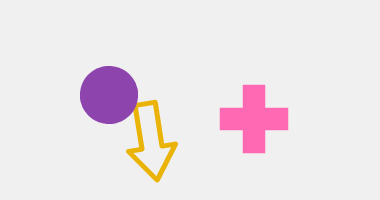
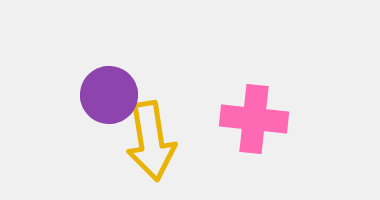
pink cross: rotated 6 degrees clockwise
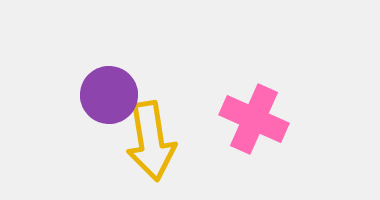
pink cross: rotated 18 degrees clockwise
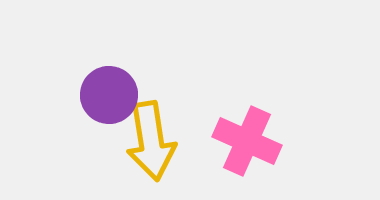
pink cross: moved 7 px left, 22 px down
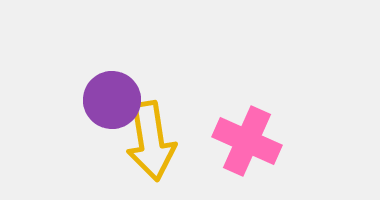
purple circle: moved 3 px right, 5 px down
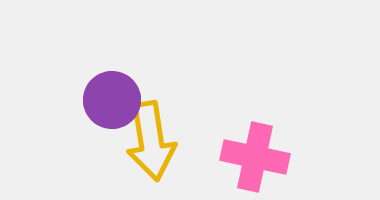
pink cross: moved 8 px right, 16 px down; rotated 12 degrees counterclockwise
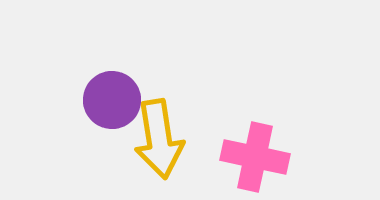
yellow arrow: moved 8 px right, 2 px up
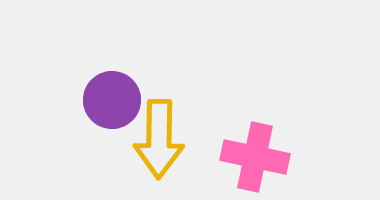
yellow arrow: rotated 10 degrees clockwise
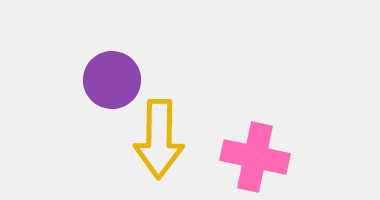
purple circle: moved 20 px up
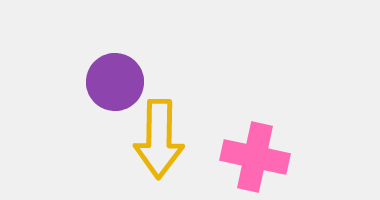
purple circle: moved 3 px right, 2 px down
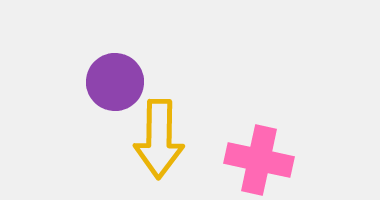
pink cross: moved 4 px right, 3 px down
